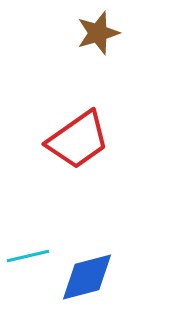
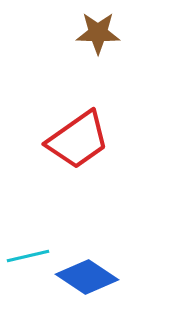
brown star: rotated 18 degrees clockwise
blue diamond: rotated 48 degrees clockwise
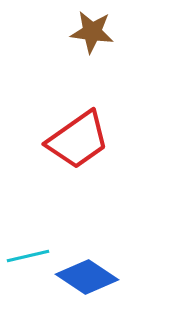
brown star: moved 6 px left, 1 px up; rotated 6 degrees clockwise
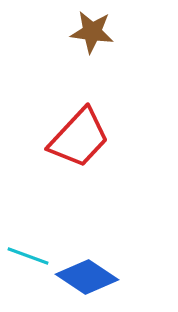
red trapezoid: moved 1 px right, 2 px up; rotated 12 degrees counterclockwise
cyan line: rotated 33 degrees clockwise
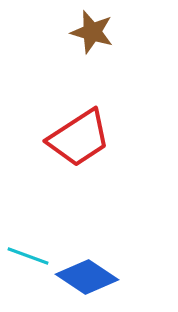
brown star: rotated 9 degrees clockwise
red trapezoid: rotated 14 degrees clockwise
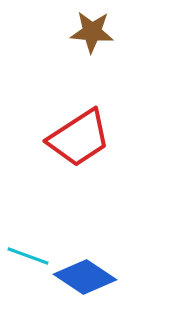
brown star: rotated 12 degrees counterclockwise
blue diamond: moved 2 px left
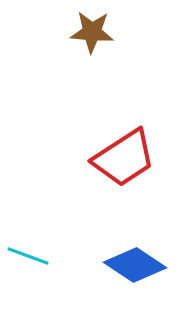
red trapezoid: moved 45 px right, 20 px down
blue diamond: moved 50 px right, 12 px up
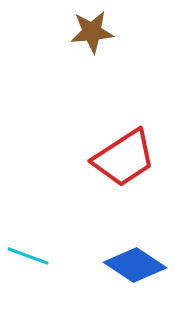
brown star: rotated 9 degrees counterclockwise
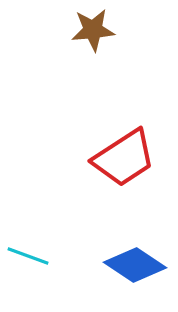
brown star: moved 1 px right, 2 px up
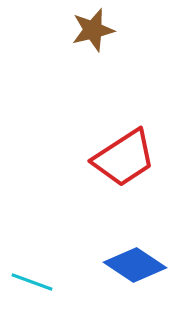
brown star: rotated 9 degrees counterclockwise
cyan line: moved 4 px right, 26 px down
